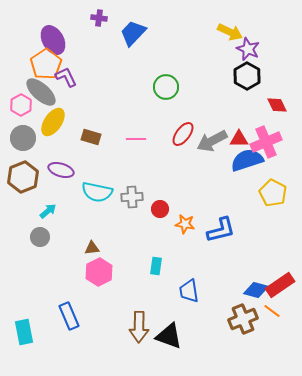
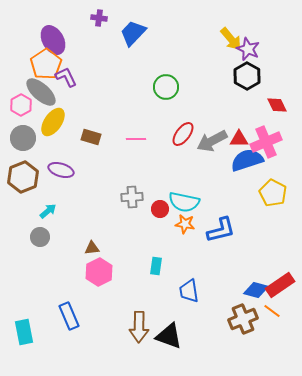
yellow arrow at (230, 32): moved 1 px right, 7 px down; rotated 25 degrees clockwise
cyan semicircle at (97, 192): moved 87 px right, 10 px down
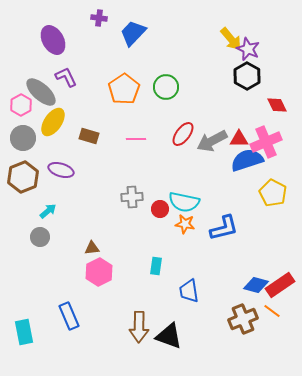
orange pentagon at (46, 64): moved 78 px right, 25 px down
brown rectangle at (91, 137): moved 2 px left, 1 px up
blue L-shape at (221, 230): moved 3 px right, 2 px up
blue diamond at (256, 290): moved 5 px up
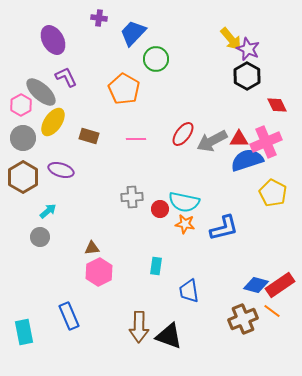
green circle at (166, 87): moved 10 px left, 28 px up
orange pentagon at (124, 89): rotated 8 degrees counterclockwise
brown hexagon at (23, 177): rotated 8 degrees counterclockwise
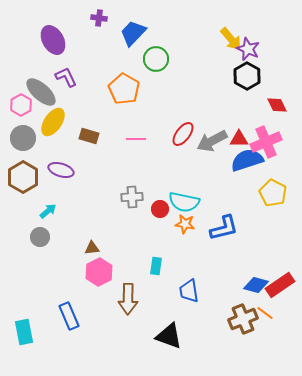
orange line at (272, 311): moved 7 px left, 2 px down
brown arrow at (139, 327): moved 11 px left, 28 px up
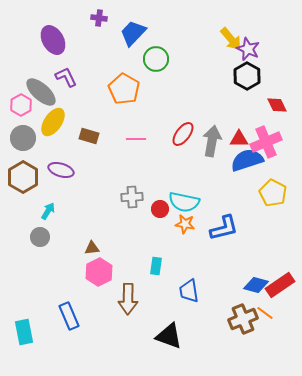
gray arrow at (212, 141): rotated 128 degrees clockwise
cyan arrow at (48, 211): rotated 18 degrees counterclockwise
